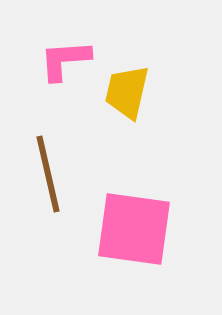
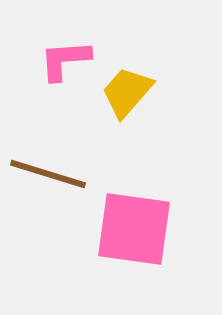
yellow trapezoid: rotated 28 degrees clockwise
brown line: rotated 60 degrees counterclockwise
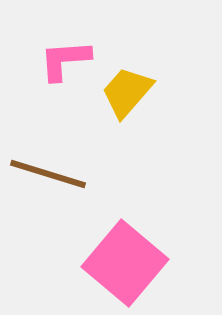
pink square: moved 9 px left, 34 px down; rotated 32 degrees clockwise
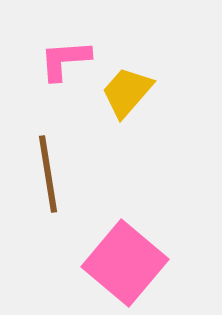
brown line: rotated 64 degrees clockwise
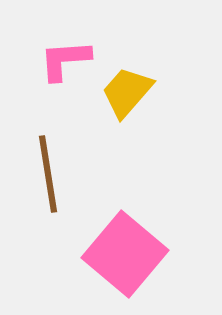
pink square: moved 9 px up
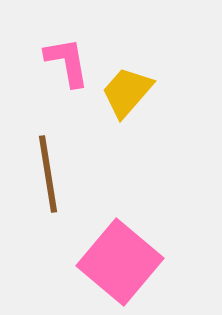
pink L-shape: moved 2 px right, 2 px down; rotated 84 degrees clockwise
pink square: moved 5 px left, 8 px down
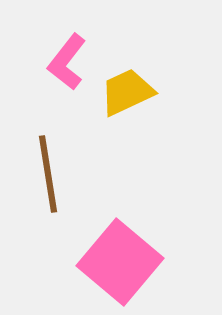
pink L-shape: rotated 132 degrees counterclockwise
yellow trapezoid: rotated 24 degrees clockwise
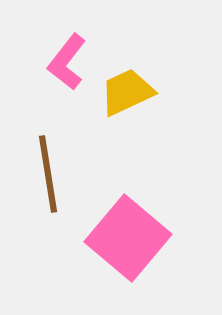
pink square: moved 8 px right, 24 px up
